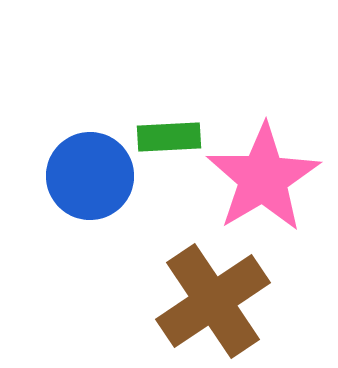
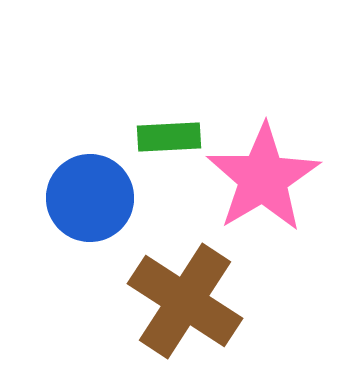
blue circle: moved 22 px down
brown cross: moved 28 px left; rotated 23 degrees counterclockwise
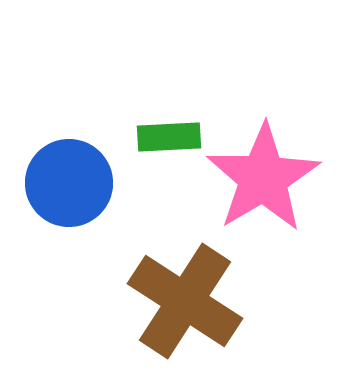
blue circle: moved 21 px left, 15 px up
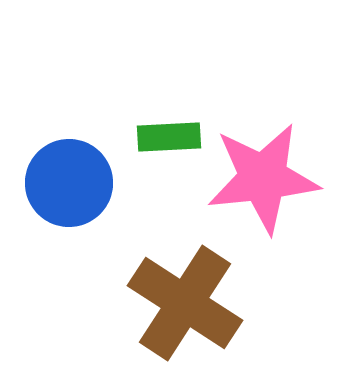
pink star: rotated 25 degrees clockwise
brown cross: moved 2 px down
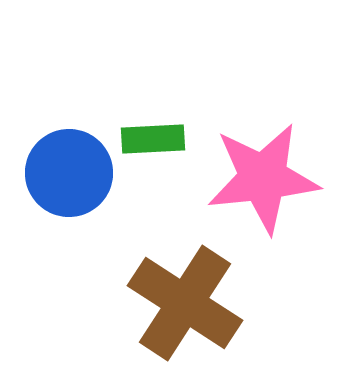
green rectangle: moved 16 px left, 2 px down
blue circle: moved 10 px up
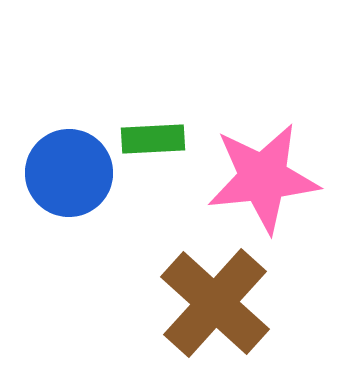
brown cross: moved 30 px right; rotated 9 degrees clockwise
